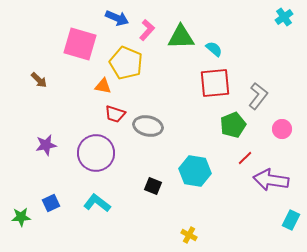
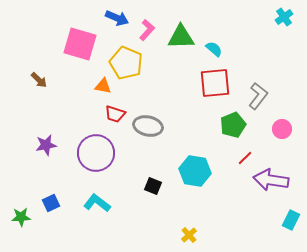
yellow cross: rotated 21 degrees clockwise
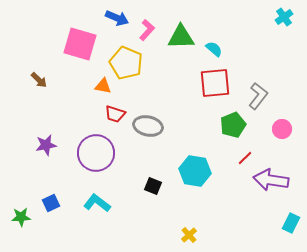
cyan rectangle: moved 3 px down
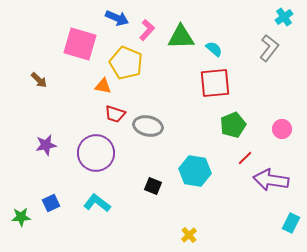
gray L-shape: moved 11 px right, 48 px up
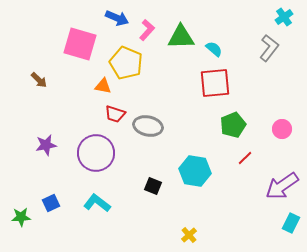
purple arrow: moved 11 px right, 6 px down; rotated 44 degrees counterclockwise
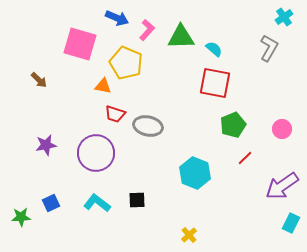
gray L-shape: rotated 8 degrees counterclockwise
red square: rotated 16 degrees clockwise
cyan hexagon: moved 2 px down; rotated 12 degrees clockwise
black square: moved 16 px left, 14 px down; rotated 24 degrees counterclockwise
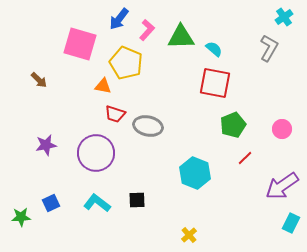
blue arrow: moved 2 px right, 1 px down; rotated 105 degrees clockwise
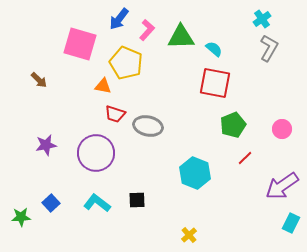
cyan cross: moved 22 px left, 2 px down
blue square: rotated 18 degrees counterclockwise
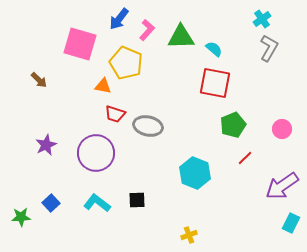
purple star: rotated 15 degrees counterclockwise
yellow cross: rotated 21 degrees clockwise
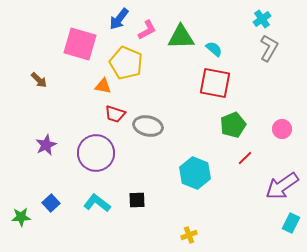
pink L-shape: rotated 20 degrees clockwise
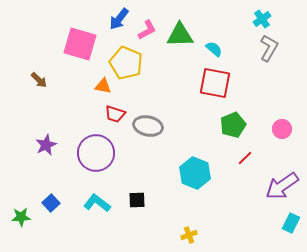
green triangle: moved 1 px left, 2 px up
